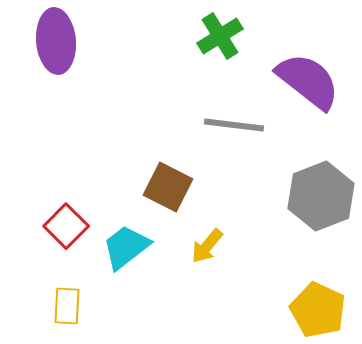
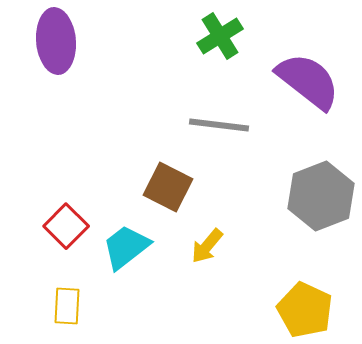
gray line: moved 15 px left
yellow pentagon: moved 13 px left
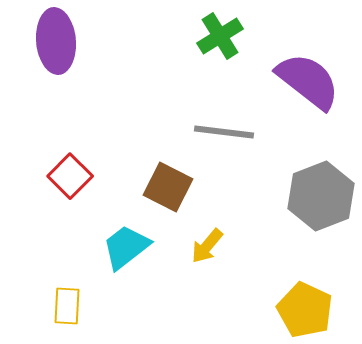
gray line: moved 5 px right, 7 px down
red square: moved 4 px right, 50 px up
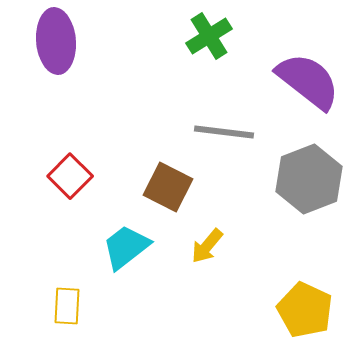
green cross: moved 11 px left
gray hexagon: moved 12 px left, 17 px up
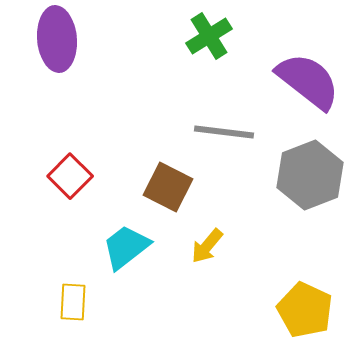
purple ellipse: moved 1 px right, 2 px up
gray hexagon: moved 1 px right, 4 px up
yellow rectangle: moved 6 px right, 4 px up
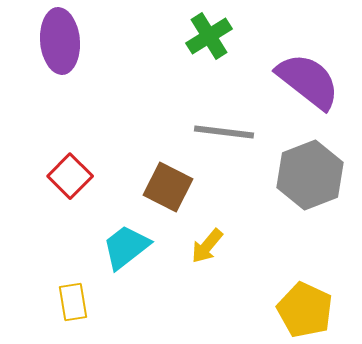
purple ellipse: moved 3 px right, 2 px down
yellow rectangle: rotated 12 degrees counterclockwise
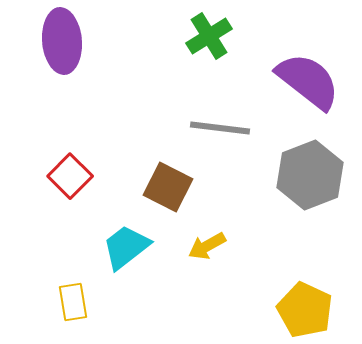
purple ellipse: moved 2 px right
gray line: moved 4 px left, 4 px up
yellow arrow: rotated 21 degrees clockwise
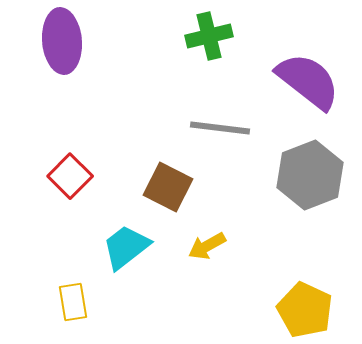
green cross: rotated 18 degrees clockwise
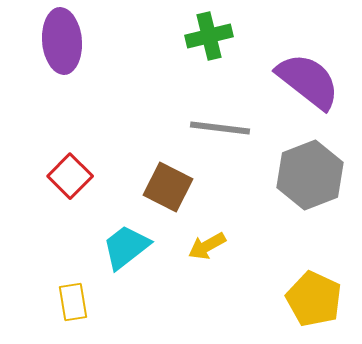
yellow pentagon: moved 9 px right, 11 px up
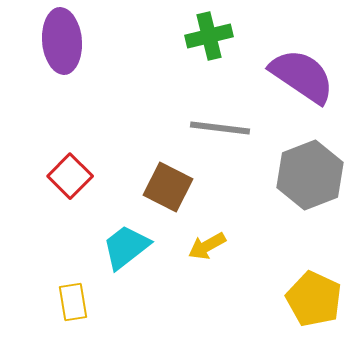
purple semicircle: moved 6 px left, 5 px up; rotated 4 degrees counterclockwise
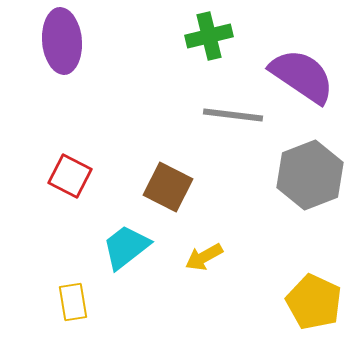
gray line: moved 13 px right, 13 px up
red square: rotated 18 degrees counterclockwise
yellow arrow: moved 3 px left, 11 px down
yellow pentagon: moved 3 px down
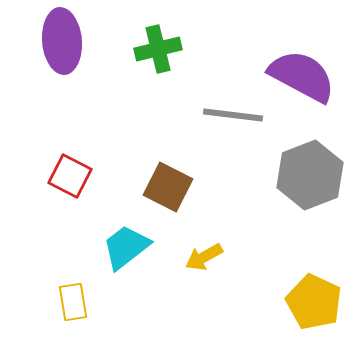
green cross: moved 51 px left, 13 px down
purple semicircle: rotated 6 degrees counterclockwise
